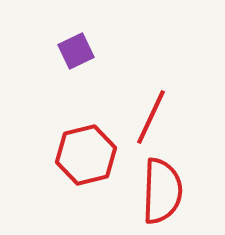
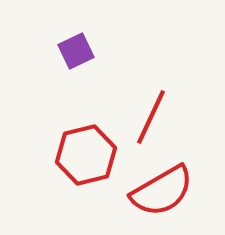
red semicircle: rotated 58 degrees clockwise
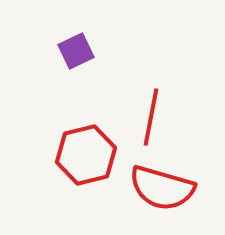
red line: rotated 14 degrees counterclockwise
red semicircle: moved 3 px up; rotated 46 degrees clockwise
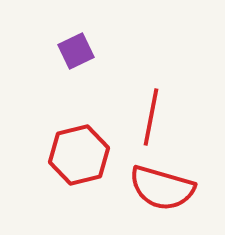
red hexagon: moved 7 px left
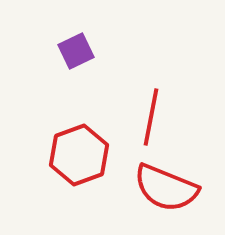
red hexagon: rotated 6 degrees counterclockwise
red semicircle: moved 4 px right; rotated 6 degrees clockwise
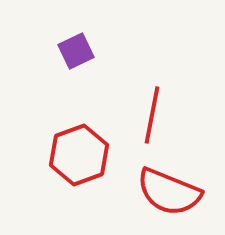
red line: moved 1 px right, 2 px up
red semicircle: moved 3 px right, 4 px down
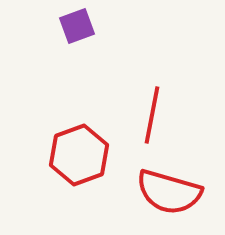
purple square: moved 1 px right, 25 px up; rotated 6 degrees clockwise
red semicircle: rotated 6 degrees counterclockwise
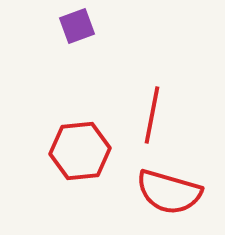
red hexagon: moved 1 px right, 4 px up; rotated 14 degrees clockwise
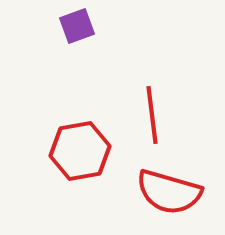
red line: rotated 18 degrees counterclockwise
red hexagon: rotated 4 degrees counterclockwise
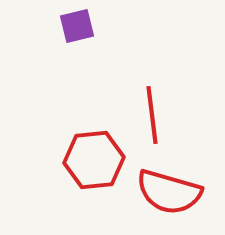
purple square: rotated 6 degrees clockwise
red hexagon: moved 14 px right, 9 px down; rotated 4 degrees clockwise
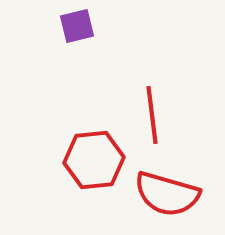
red semicircle: moved 2 px left, 2 px down
